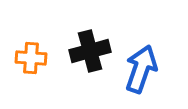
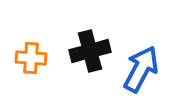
blue arrow: rotated 9 degrees clockwise
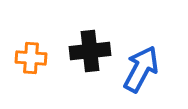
black cross: rotated 9 degrees clockwise
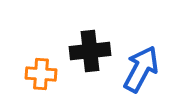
orange cross: moved 10 px right, 16 px down
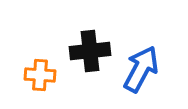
orange cross: moved 1 px left, 1 px down
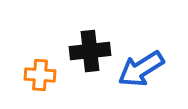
blue arrow: rotated 150 degrees counterclockwise
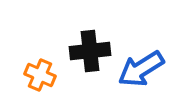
orange cross: rotated 20 degrees clockwise
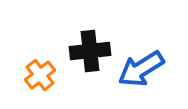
orange cross: rotated 28 degrees clockwise
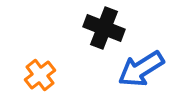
black cross: moved 14 px right, 23 px up; rotated 27 degrees clockwise
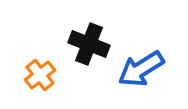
black cross: moved 15 px left, 16 px down
